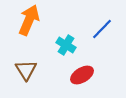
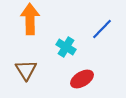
orange arrow: moved 1 px right, 1 px up; rotated 24 degrees counterclockwise
cyan cross: moved 2 px down
red ellipse: moved 4 px down
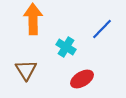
orange arrow: moved 3 px right
